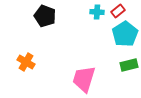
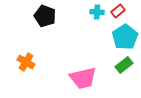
cyan pentagon: moved 3 px down
green rectangle: moved 5 px left; rotated 24 degrees counterclockwise
pink trapezoid: moved 1 px left, 1 px up; rotated 120 degrees counterclockwise
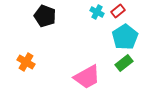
cyan cross: rotated 24 degrees clockwise
green rectangle: moved 2 px up
pink trapezoid: moved 4 px right, 1 px up; rotated 16 degrees counterclockwise
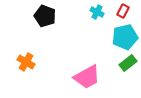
red rectangle: moved 5 px right; rotated 24 degrees counterclockwise
cyan pentagon: rotated 20 degrees clockwise
green rectangle: moved 4 px right
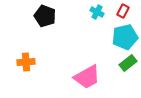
orange cross: rotated 36 degrees counterclockwise
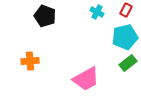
red rectangle: moved 3 px right, 1 px up
orange cross: moved 4 px right, 1 px up
pink trapezoid: moved 1 px left, 2 px down
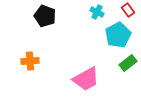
red rectangle: moved 2 px right; rotated 64 degrees counterclockwise
cyan pentagon: moved 7 px left, 2 px up; rotated 15 degrees counterclockwise
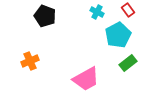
orange cross: rotated 18 degrees counterclockwise
